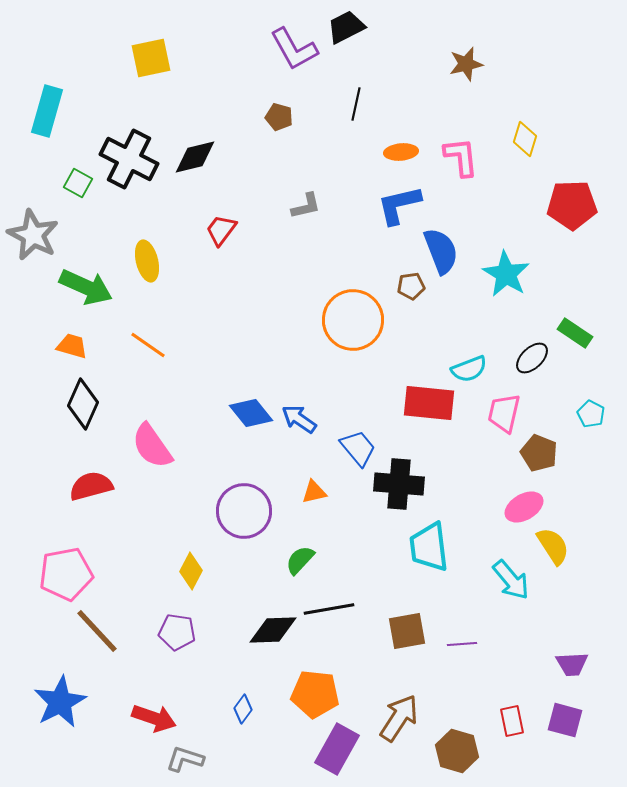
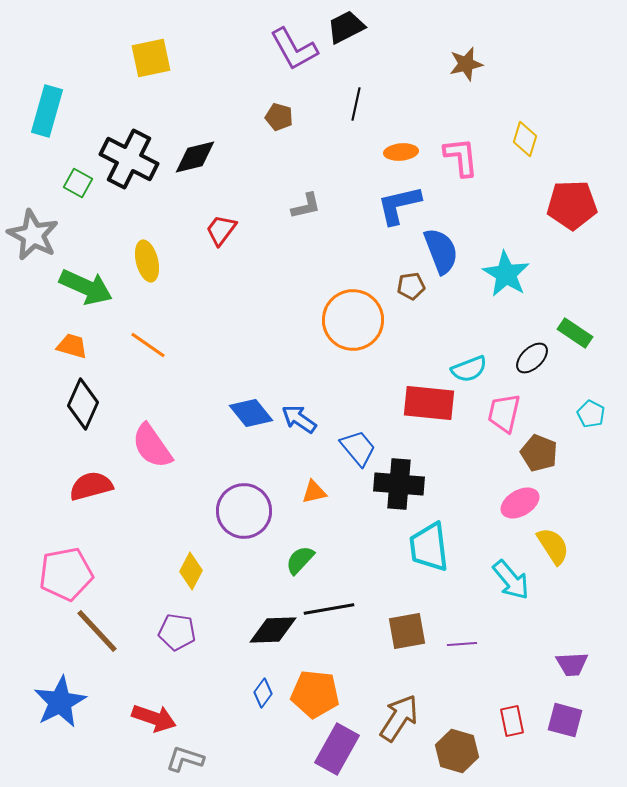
pink ellipse at (524, 507): moved 4 px left, 4 px up
blue diamond at (243, 709): moved 20 px right, 16 px up
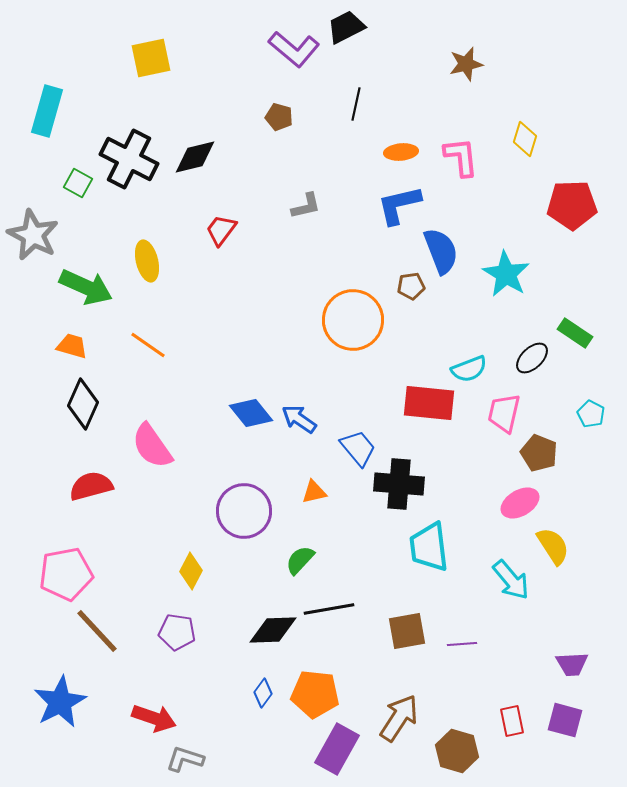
purple L-shape at (294, 49): rotated 21 degrees counterclockwise
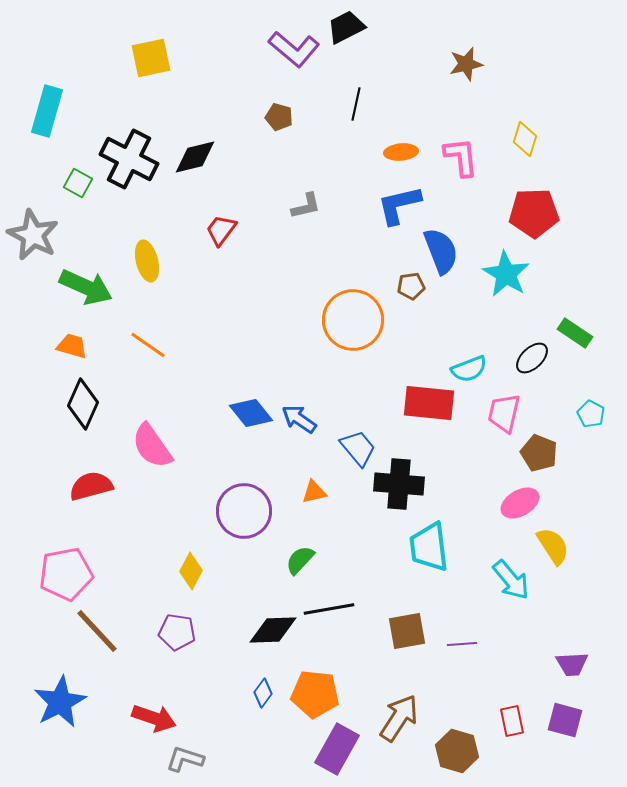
red pentagon at (572, 205): moved 38 px left, 8 px down
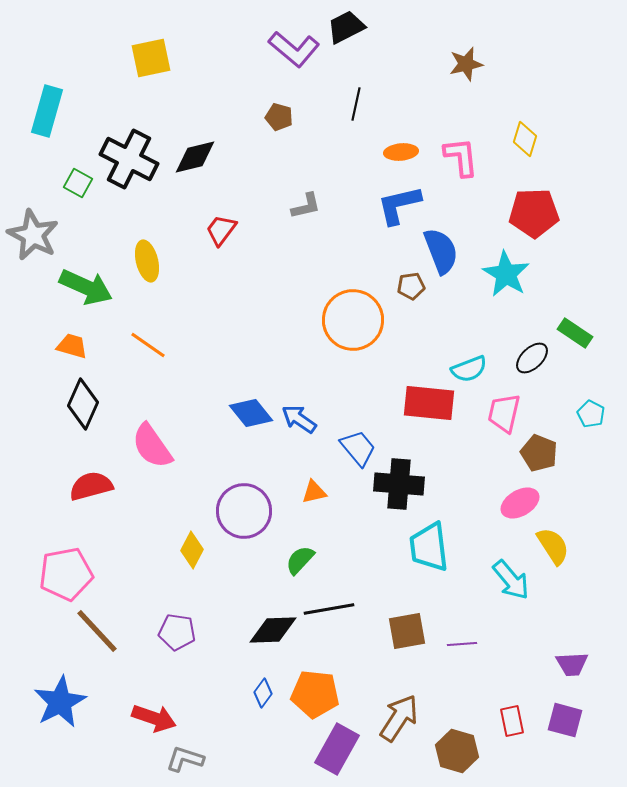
yellow diamond at (191, 571): moved 1 px right, 21 px up
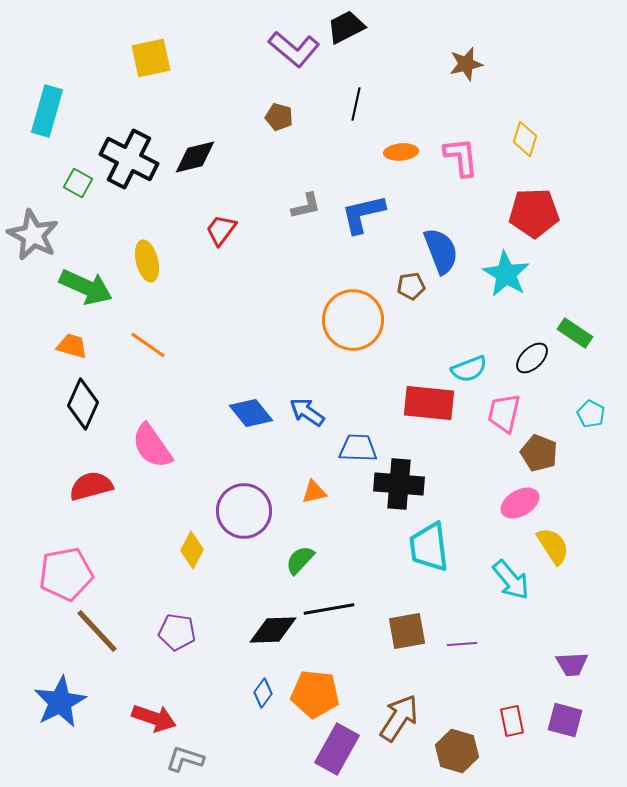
blue L-shape at (399, 205): moved 36 px left, 9 px down
blue arrow at (299, 419): moved 8 px right, 7 px up
blue trapezoid at (358, 448): rotated 48 degrees counterclockwise
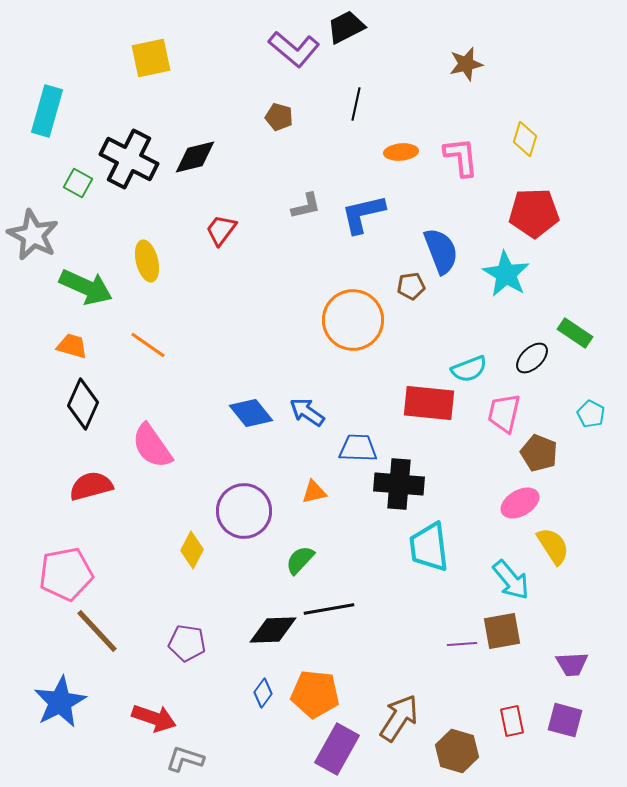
brown square at (407, 631): moved 95 px right
purple pentagon at (177, 632): moved 10 px right, 11 px down
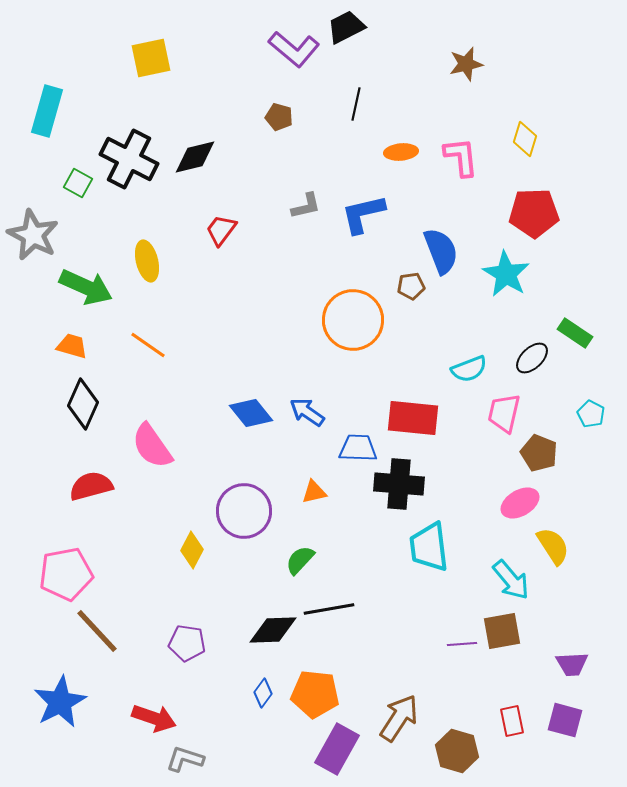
red rectangle at (429, 403): moved 16 px left, 15 px down
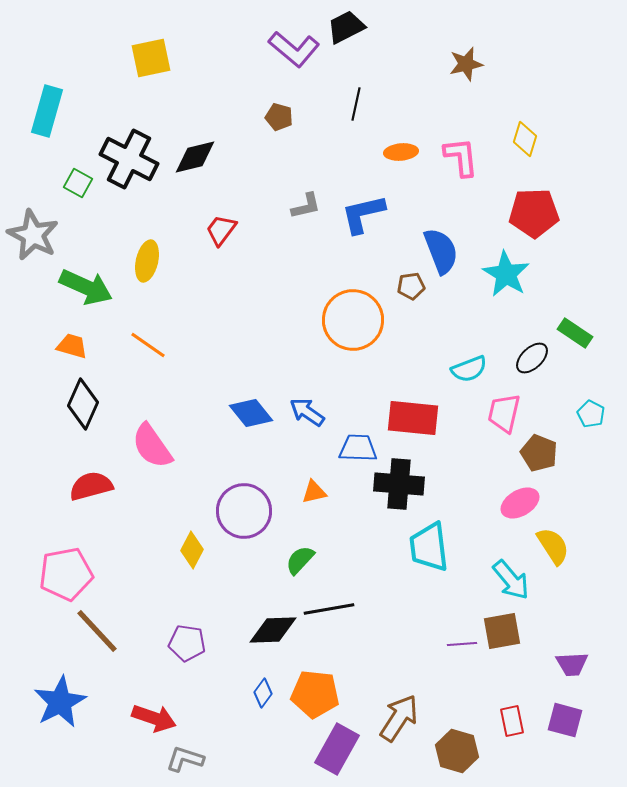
yellow ellipse at (147, 261): rotated 27 degrees clockwise
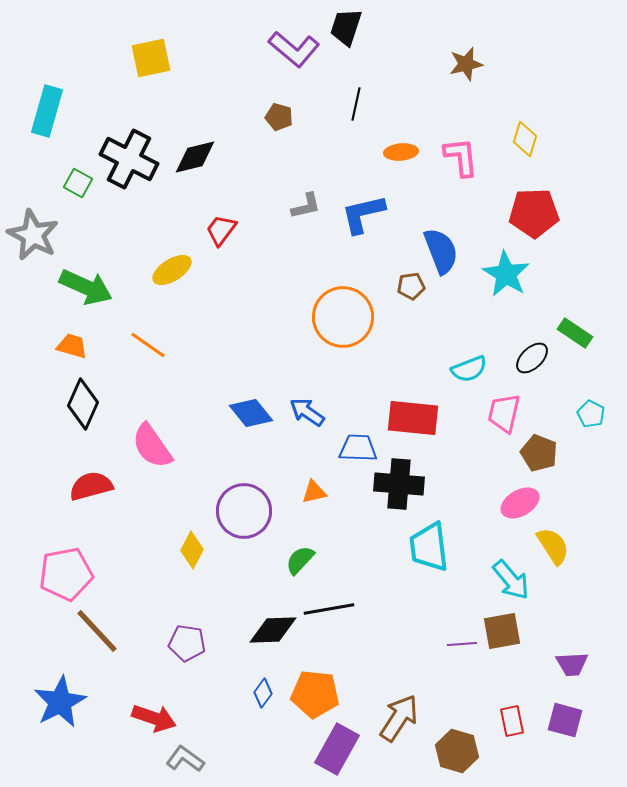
black trapezoid at (346, 27): rotated 45 degrees counterclockwise
yellow ellipse at (147, 261): moved 25 px right, 9 px down; rotated 45 degrees clockwise
orange circle at (353, 320): moved 10 px left, 3 px up
gray L-shape at (185, 759): rotated 18 degrees clockwise
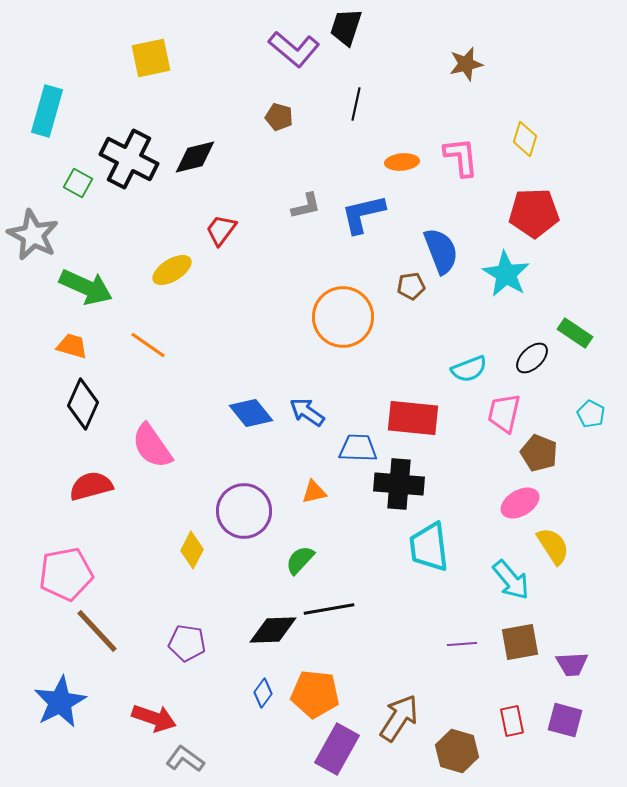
orange ellipse at (401, 152): moved 1 px right, 10 px down
brown square at (502, 631): moved 18 px right, 11 px down
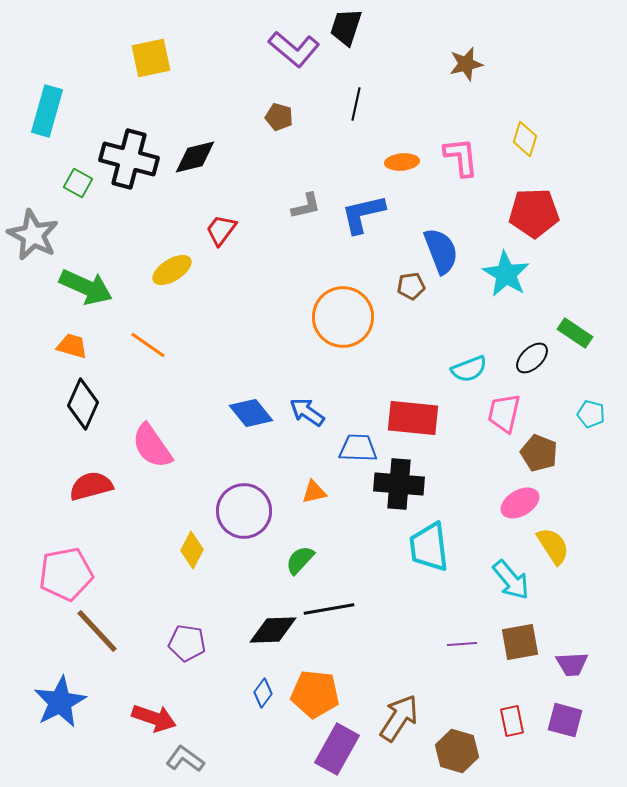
black cross at (129, 159): rotated 12 degrees counterclockwise
cyan pentagon at (591, 414): rotated 12 degrees counterclockwise
